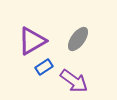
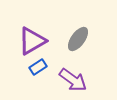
blue rectangle: moved 6 px left
purple arrow: moved 1 px left, 1 px up
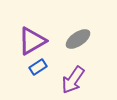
gray ellipse: rotated 20 degrees clockwise
purple arrow: rotated 88 degrees clockwise
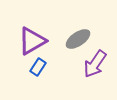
blue rectangle: rotated 24 degrees counterclockwise
purple arrow: moved 22 px right, 16 px up
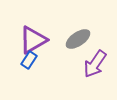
purple triangle: moved 1 px right, 1 px up
blue rectangle: moved 9 px left, 7 px up
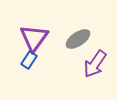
purple triangle: moved 1 px right, 2 px up; rotated 24 degrees counterclockwise
